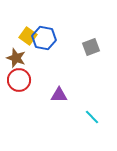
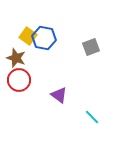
purple triangle: rotated 36 degrees clockwise
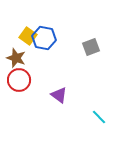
cyan line: moved 7 px right
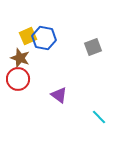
yellow square: rotated 30 degrees clockwise
gray square: moved 2 px right
brown star: moved 4 px right
red circle: moved 1 px left, 1 px up
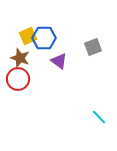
blue hexagon: rotated 10 degrees counterclockwise
purple triangle: moved 34 px up
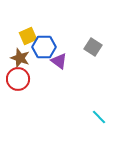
blue hexagon: moved 9 px down
gray square: rotated 36 degrees counterclockwise
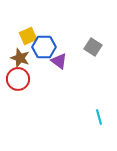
cyan line: rotated 28 degrees clockwise
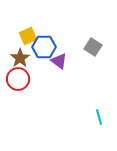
brown star: rotated 18 degrees clockwise
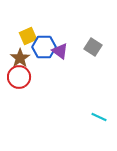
purple triangle: moved 1 px right, 10 px up
red circle: moved 1 px right, 2 px up
cyan line: rotated 49 degrees counterclockwise
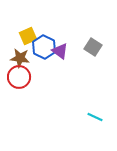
blue hexagon: rotated 25 degrees clockwise
brown star: rotated 30 degrees counterclockwise
cyan line: moved 4 px left
